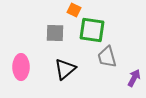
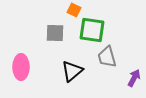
black triangle: moved 7 px right, 2 px down
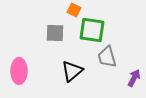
pink ellipse: moved 2 px left, 4 px down
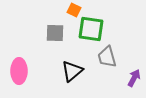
green square: moved 1 px left, 1 px up
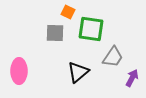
orange square: moved 6 px left, 2 px down
gray trapezoid: moved 6 px right; rotated 130 degrees counterclockwise
black triangle: moved 6 px right, 1 px down
purple arrow: moved 2 px left
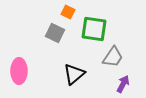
green square: moved 3 px right
gray square: rotated 24 degrees clockwise
black triangle: moved 4 px left, 2 px down
purple arrow: moved 9 px left, 6 px down
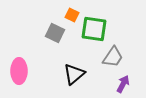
orange square: moved 4 px right, 3 px down
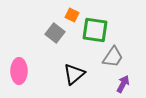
green square: moved 1 px right, 1 px down
gray square: rotated 12 degrees clockwise
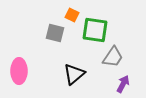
gray square: rotated 24 degrees counterclockwise
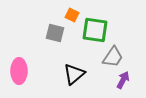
purple arrow: moved 4 px up
